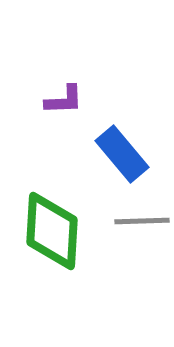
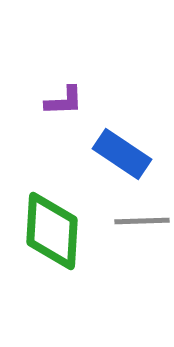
purple L-shape: moved 1 px down
blue rectangle: rotated 16 degrees counterclockwise
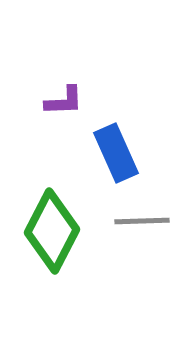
blue rectangle: moved 6 px left, 1 px up; rotated 32 degrees clockwise
green diamond: rotated 24 degrees clockwise
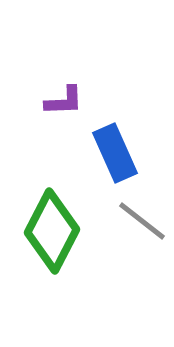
blue rectangle: moved 1 px left
gray line: rotated 40 degrees clockwise
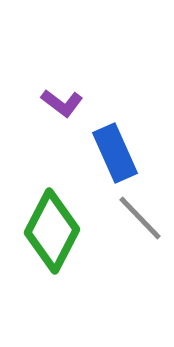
purple L-shape: moved 2 px left, 2 px down; rotated 39 degrees clockwise
gray line: moved 2 px left, 3 px up; rotated 8 degrees clockwise
